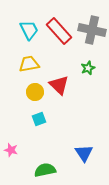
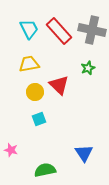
cyan trapezoid: moved 1 px up
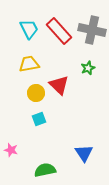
yellow circle: moved 1 px right, 1 px down
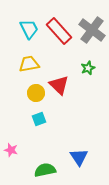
gray cross: rotated 24 degrees clockwise
blue triangle: moved 5 px left, 4 px down
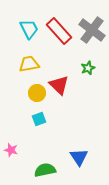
yellow circle: moved 1 px right
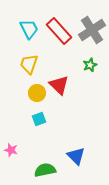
gray cross: rotated 20 degrees clockwise
yellow trapezoid: rotated 60 degrees counterclockwise
green star: moved 2 px right, 3 px up
blue triangle: moved 3 px left, 1 px up; rotated 12 degrees counterclockwise
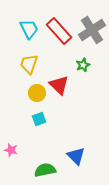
green star: moved 7 px left
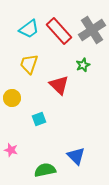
cyan trapezoid: rotated 80 degrees clockwise
yellow circle: moved 25 px left, 5 px down
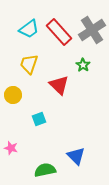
red rectangle: moved 1 px down
green star: rotated 16 degrees counterclockwise
yellow circle: moved 1 px right, 3 px up
pink star: moved 2 px up
